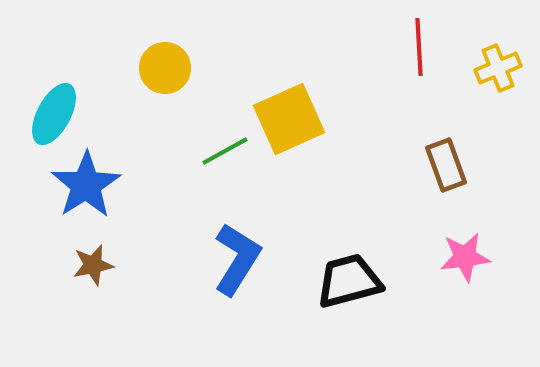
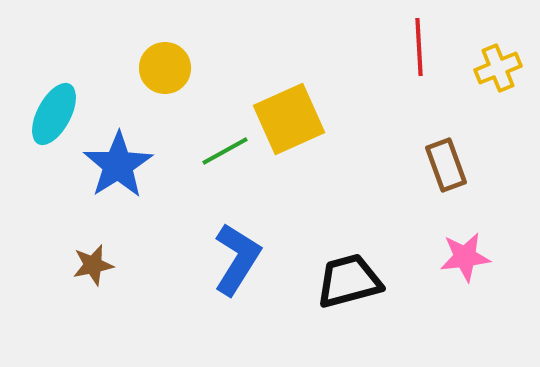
blue star: moved 32 px right, 20 px up
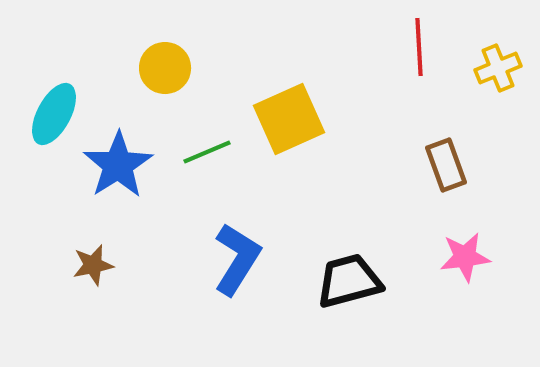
green line: moved 18 px left, 1 px down; rotated 6 degrees clockwise
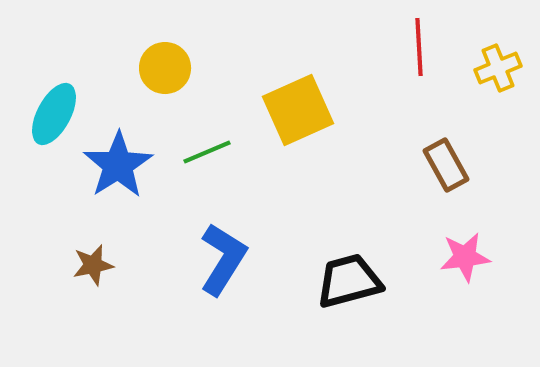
yellow square: moved 9 px right, 9 px up
brown rectangle: rotated 9 degrees counterclockwise
blue L-shape: moved 14 px left
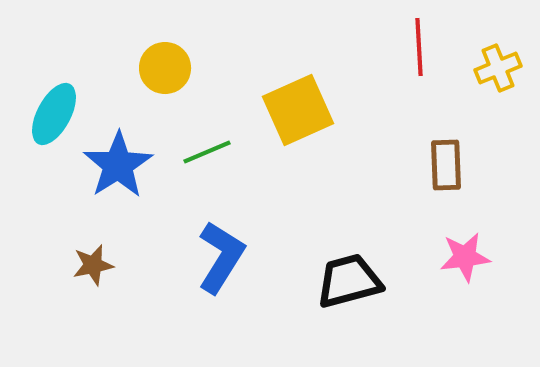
brown rectangle: rotated 27 degrees clockwise
blue L-shape: moved 2 px left, 2 px up
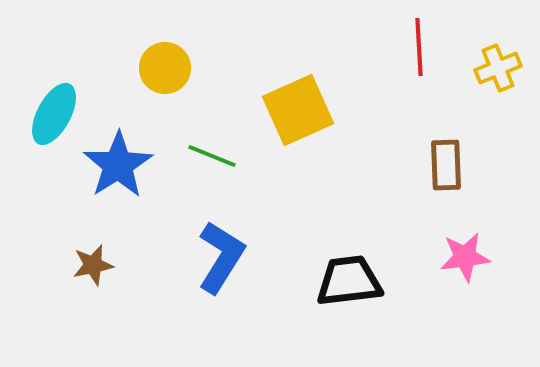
green line: moved 5 px right, 4 px down; rotated 45 degrees clockwise
black trapezoid: rotated 8 degrees clockwise
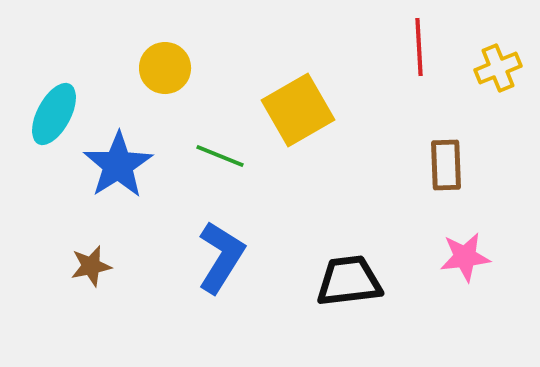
yellow square: rotated 6 degrees counterclockwise
green line: moved 8 px right
brown star: moved 2 px left, 1 px down
